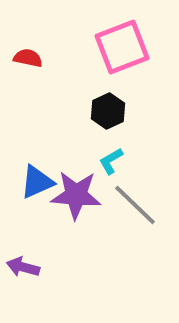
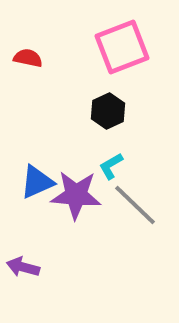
cyan L-shape: moved 5 px down
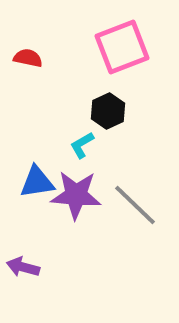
cyan L-shape: moved 29 px left, 21 px up
blue triangle: rotated 15 degrees clockwise
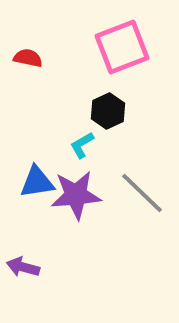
purple star: rotated 9 degrees counterclockwise
gray line: moved 7 px right, 12 px up
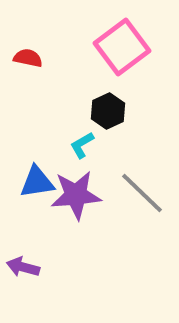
pink square: rotated 16 degrees counterclockwise
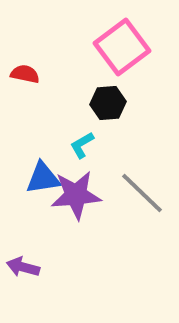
red semicircle: moved 3 px left, 16 px down
black hexagon: moved 8 px up; rotated 20 degrees clockwise
blue triangle: moved 6 px right, 4 px up
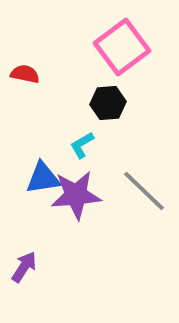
gray line: moved 2 px right, 2 px up
purple arrow: moved 1 px right; rotated 108 degrees clockwise
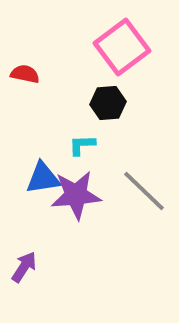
cyan L-shape: rotated 28 degrees clockwise
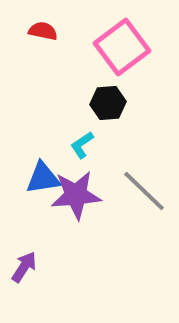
red semicircle: moved 18 px right, 43 px up
cyan L-shape: rotated 32 degrees counterclockwise
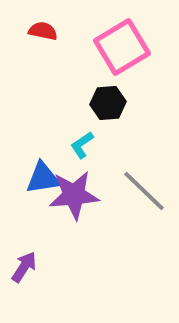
pink square: rotated 6 degrees clockwise
purple star: moved 2 px left
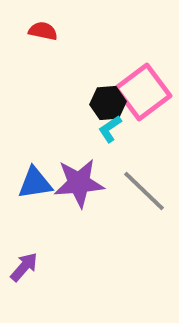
pink square: moved 21 px right, 45 px down; rotated 6 degrees counterclockwise
cyan L-shape: moved 28 px right, 16 px up
blue triangle: moved 8 px left, 5 px down
purple star: moved 5 px right, 12 px up
purple arrow: rotated 8 degrees clockwise
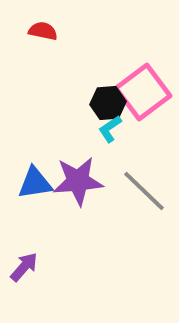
purple star: moved 1 px left, 2 px up
